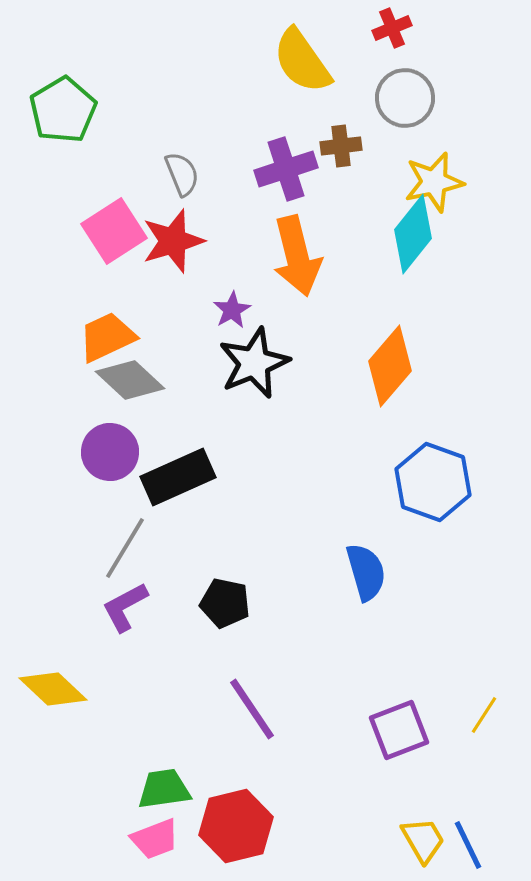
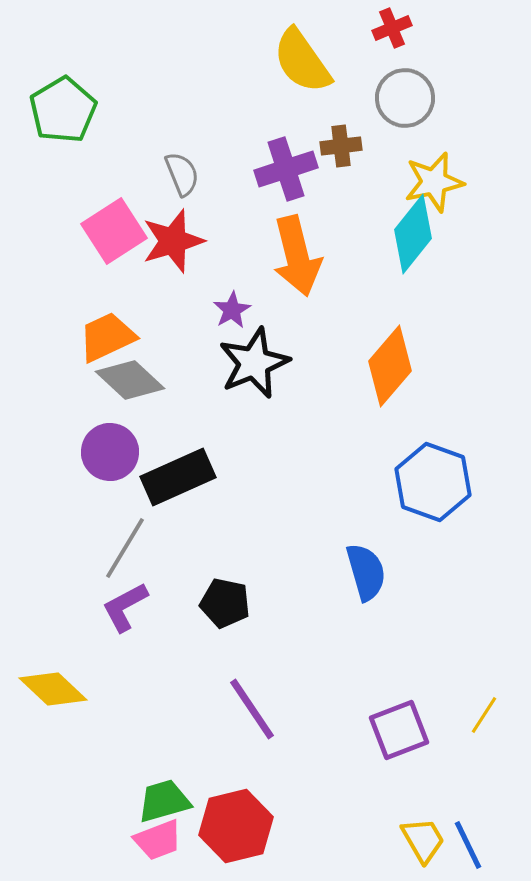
green trapezoid: moved 12 px down; rotated 8 degrees counterclockwise
pink trapezoid: moved 3 px right, 1 px down
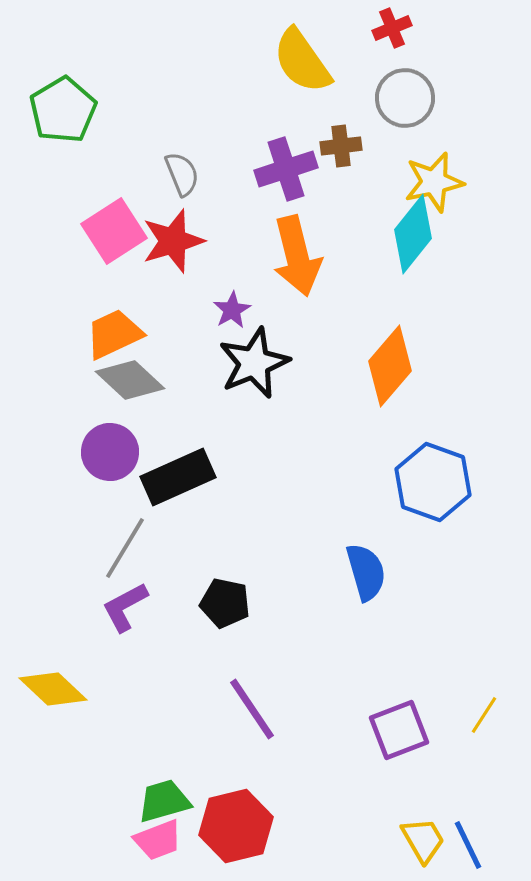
orange trapezoid: moved 7 px right, 3 px up
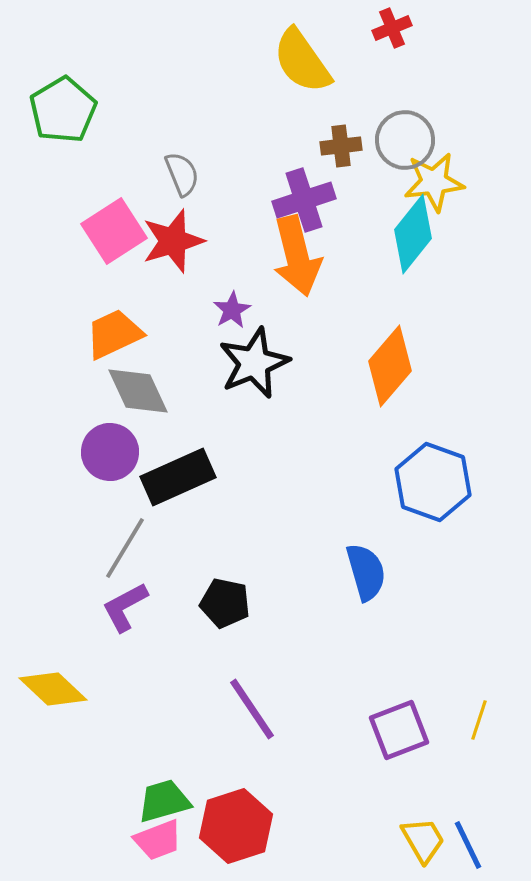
gray circle: moved 42 px down
purple cross: moved 18 px right, 31 px down
yellow star: rotated 6 degrees clockwise
gray diamond: moved 8 px right, 11 px down; rotated 22 degrees clockwise
yellow line: moved 5 px left, 5 px down; rotated 15 degrees counterclockwise
red hexagon: rotated 4 degrees counterclockwise
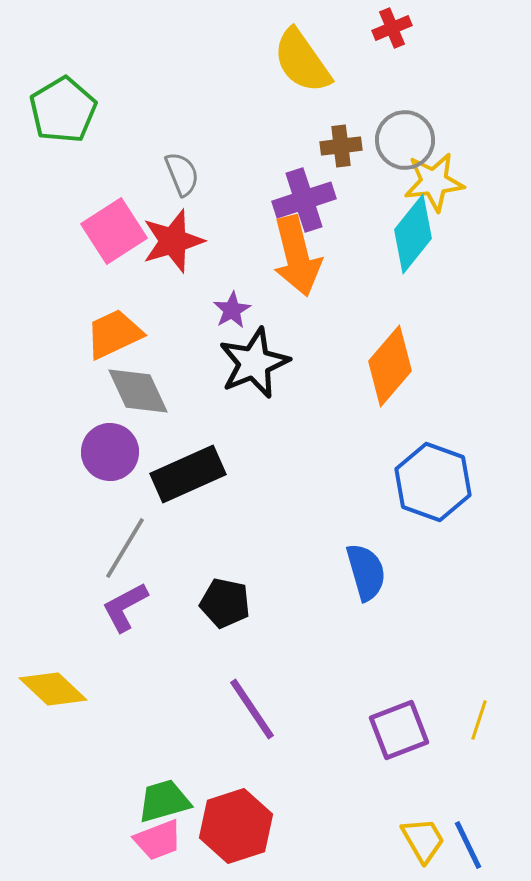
black rectangle: moved 10 px right, 3 px up
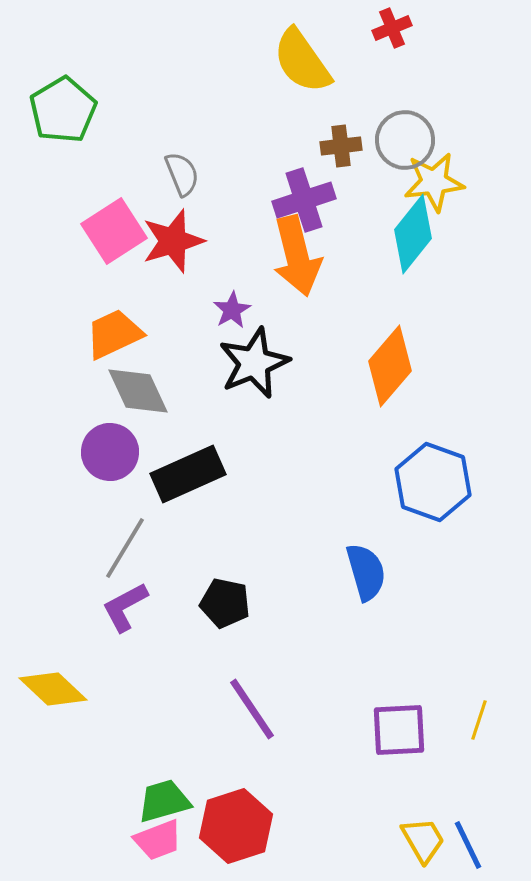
purple square: rotated 18 degrees clockwise
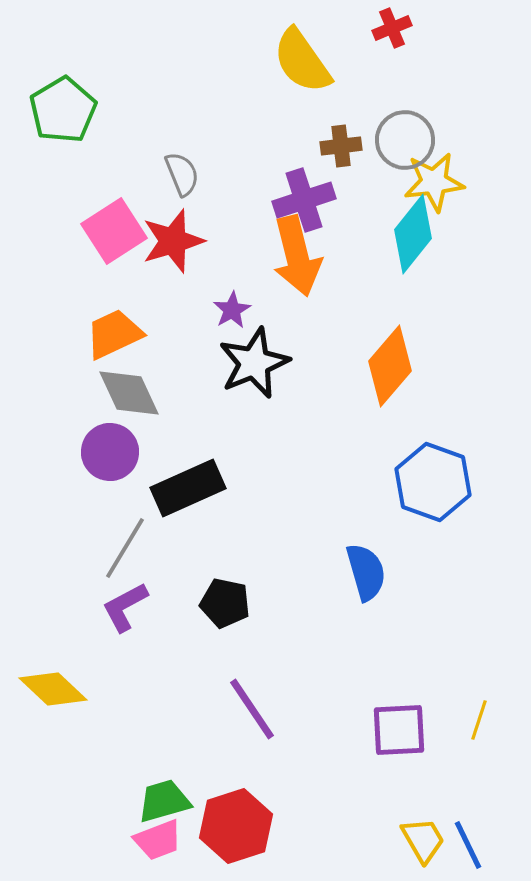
gray diamond: moved 9 px left, 2 px down
black rectangle: moved 14 px down
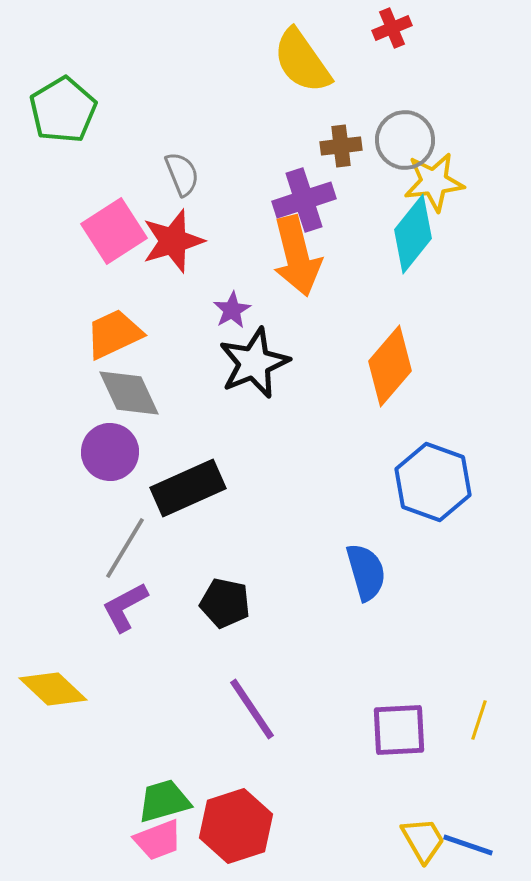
blue line: rotated 45 degrees counterclockwise
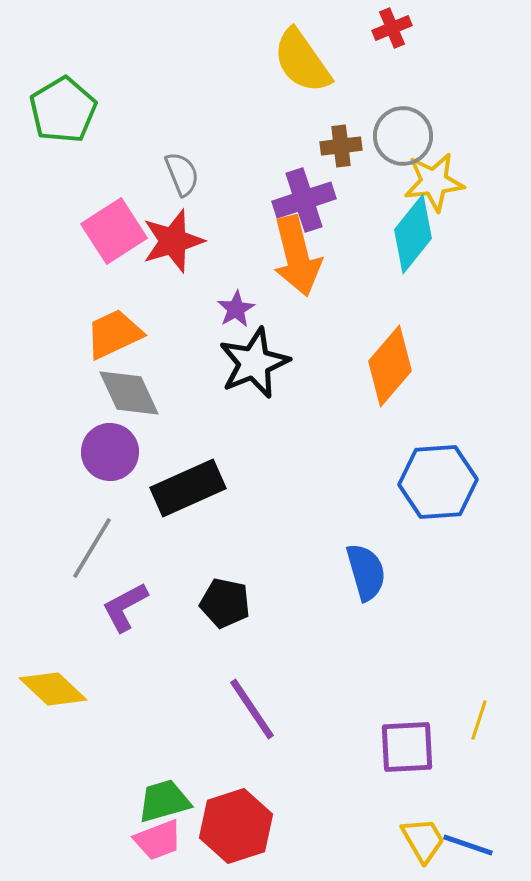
gray circle: moved 2 px left, 4 px up
purple star: moved 4 px right, 1 px up
blue hexagon: moved 5 px right; rotated 24 degrees counterclockwise
gray line: moved 33 px left
purple square: moved 8 px right, 17 px down
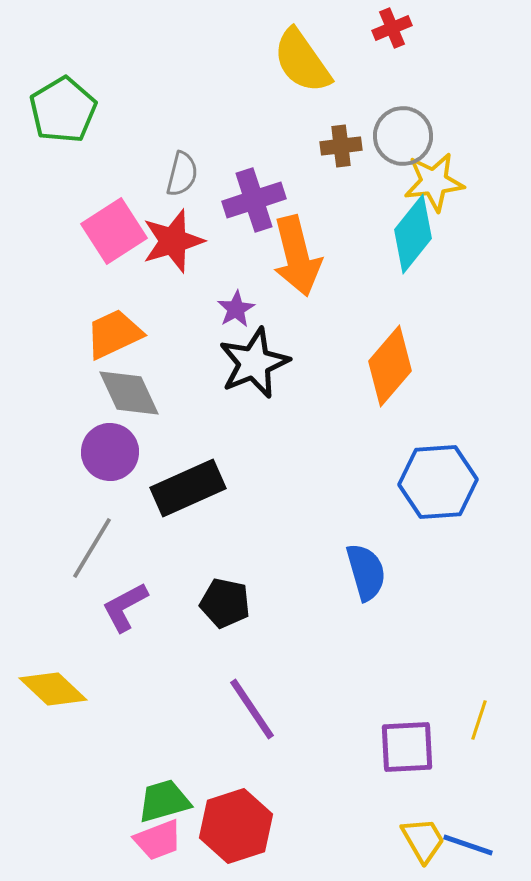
gray semicircle: rotated 36 degrees clockwise
purple cross: moved 50 px left
